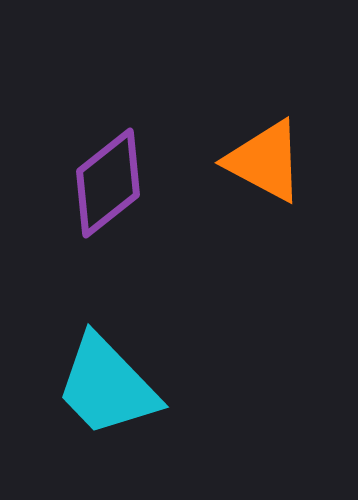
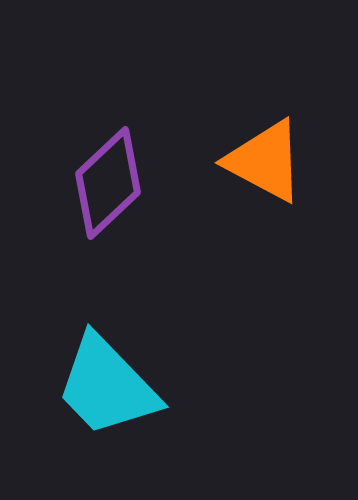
purple diamond: rotated 5 degrees counterclockwise
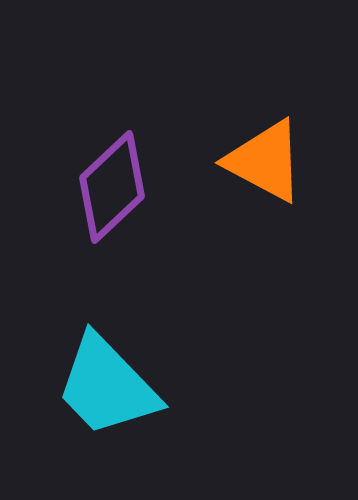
purple diamond: moved 4 px right, 4 px down
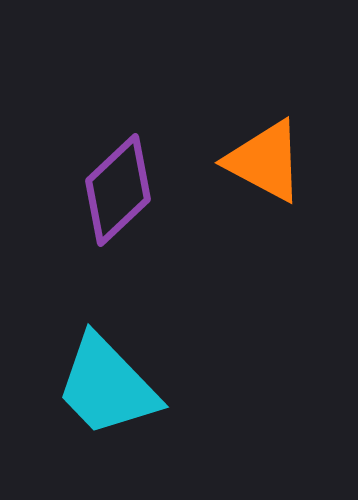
purple diamond: moved 6 px right, 3 px down
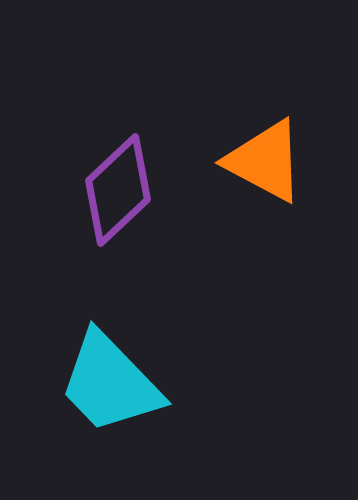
cyan trapezoid: moved 3 px right, 3 px up
